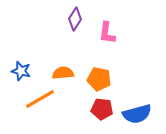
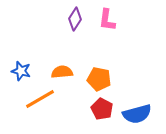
pink L-shape: moved 13 px up
orange semicircle: moved 1 px left, 1 px up
red pentagon: rotated 20 degrees clockwise
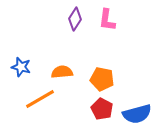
blue star: moved 4 px up
orange pentagon: moved 3 px right
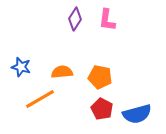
orange pentagon: moved 2 px left, 2 px up
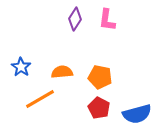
blue star: rotated 18 degrees clockwise
red pentagon: moved 3 px left, 1 px up
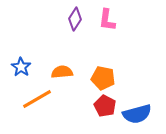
orange pentagon: moved 3 px right, 1 px down
orange line: moved 3 px left
red pentagon: moved 6 px right, 2 px up
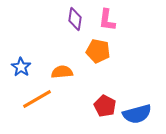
purple diamond: rotated 25 degrees counterclockwise
orange pentagon: moved 5 px left, 27 px up
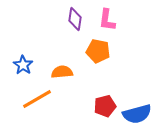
blue star: moved 2 px right, 2 px up
red pentagon: rotated 30 degrees clockwise
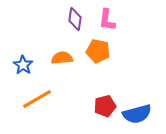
orange semicircle: moved 14 px up
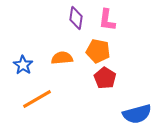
purple diamond: moved 1 px right, 1 px up
red pentagon: moved 28 px up; rotated 25 degrees counterclockwise
